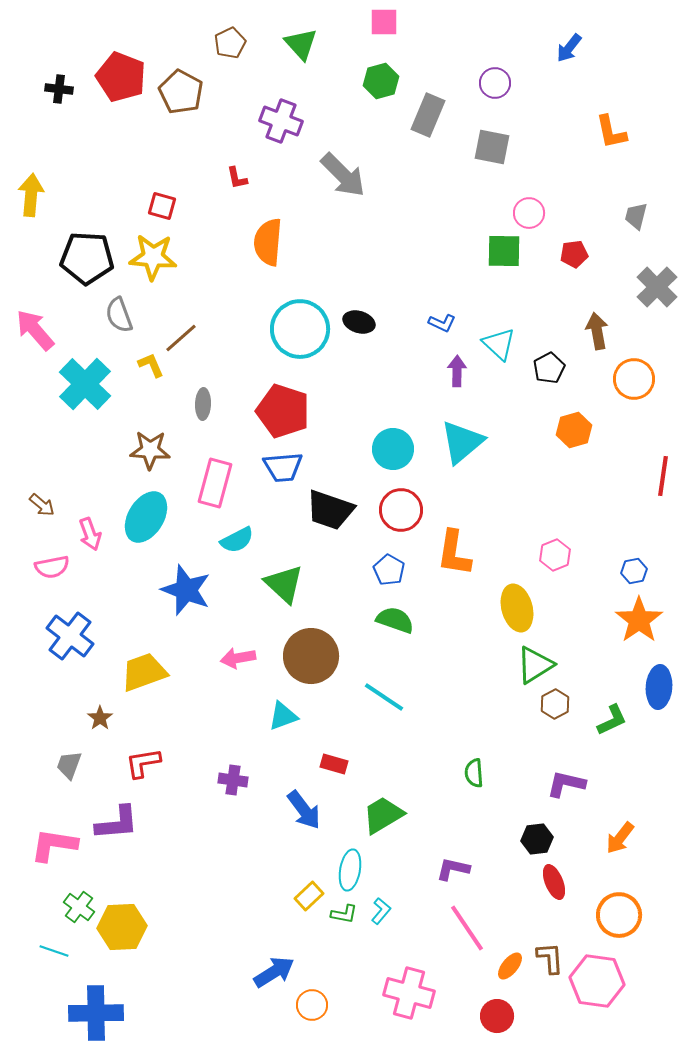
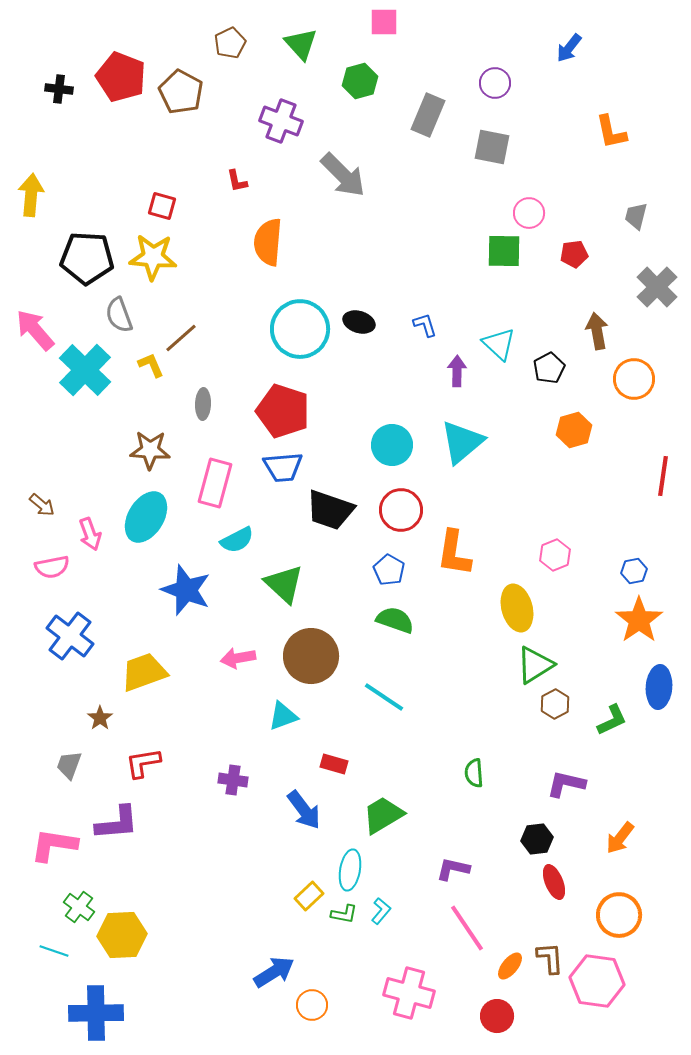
green hexagon at (381, 81): moved 21 px left
red L-shape at (237, 178): moved 3 px down
blue L-shape at (442, 323): moved 17 px left, 2 px down; rotated 132 degrees counterclockwise
cyan cross at (85, 384): moved 14 px up
cyan circle at (393, 449): moved 1 px left, 4 px up
yellow hexagon at (122, 927): moved 8 px down
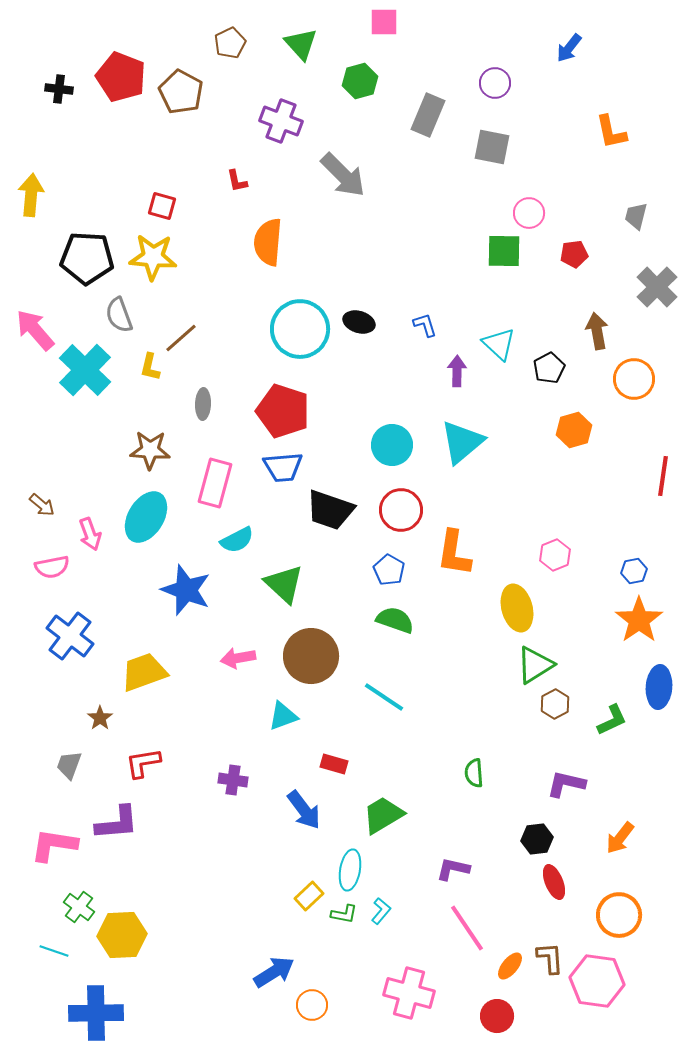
yellow L-shape at (151, 365): moved 1 px left, 2 px down; rotated 144 degrees counterclockwise
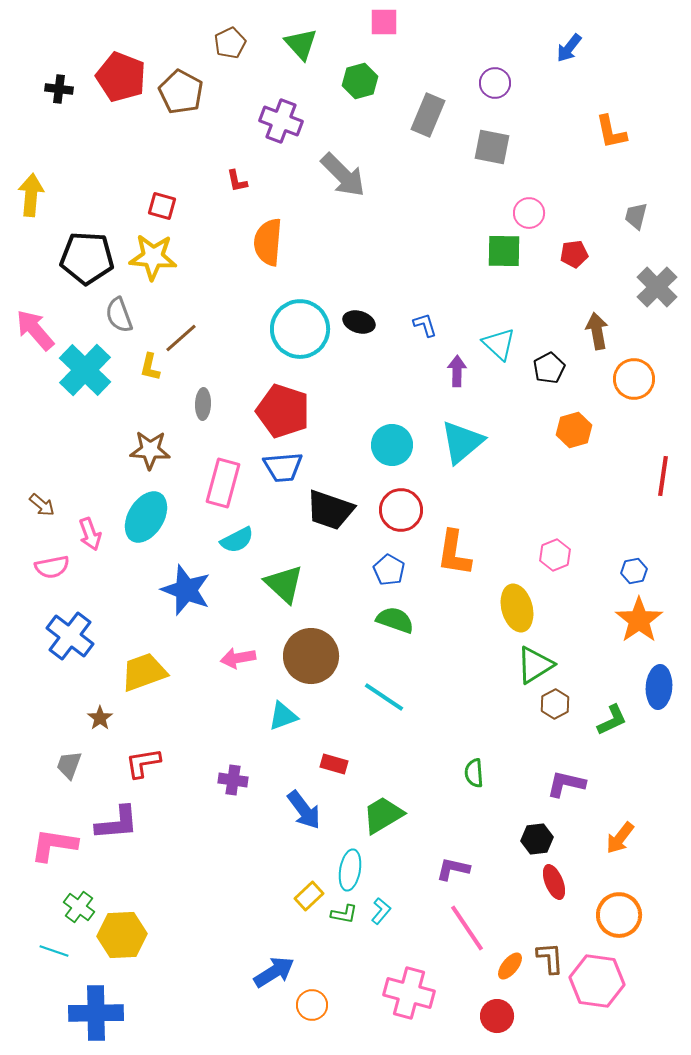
pink rectangle at (215, 483): moved 8 px right
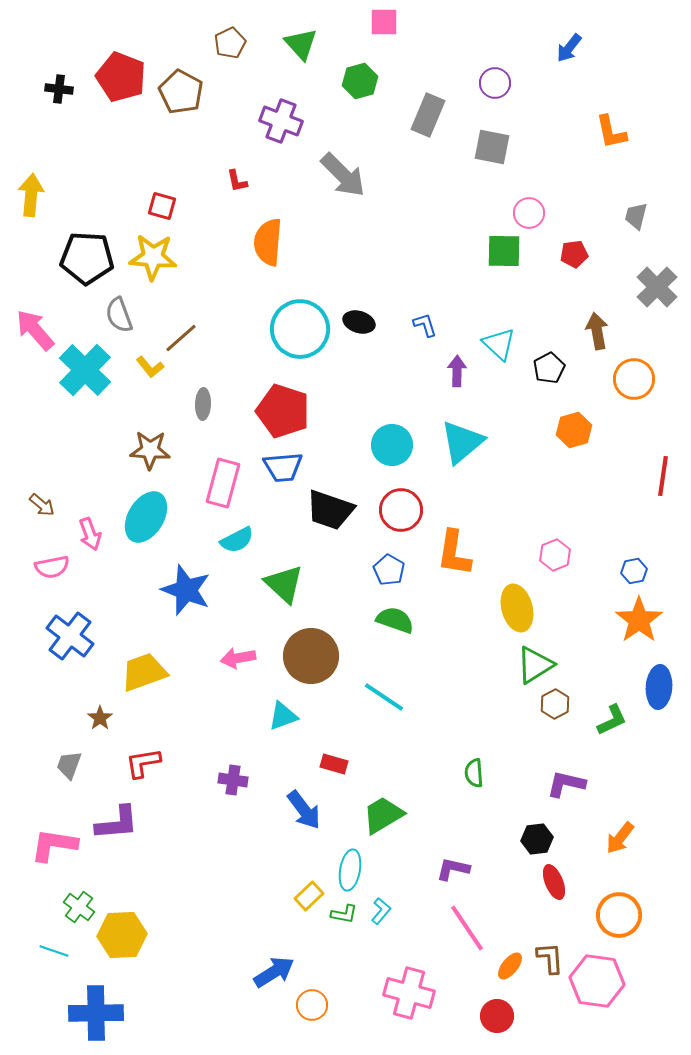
yellow L-shape at (150, 367): rotated 52 degrees counterclockwise
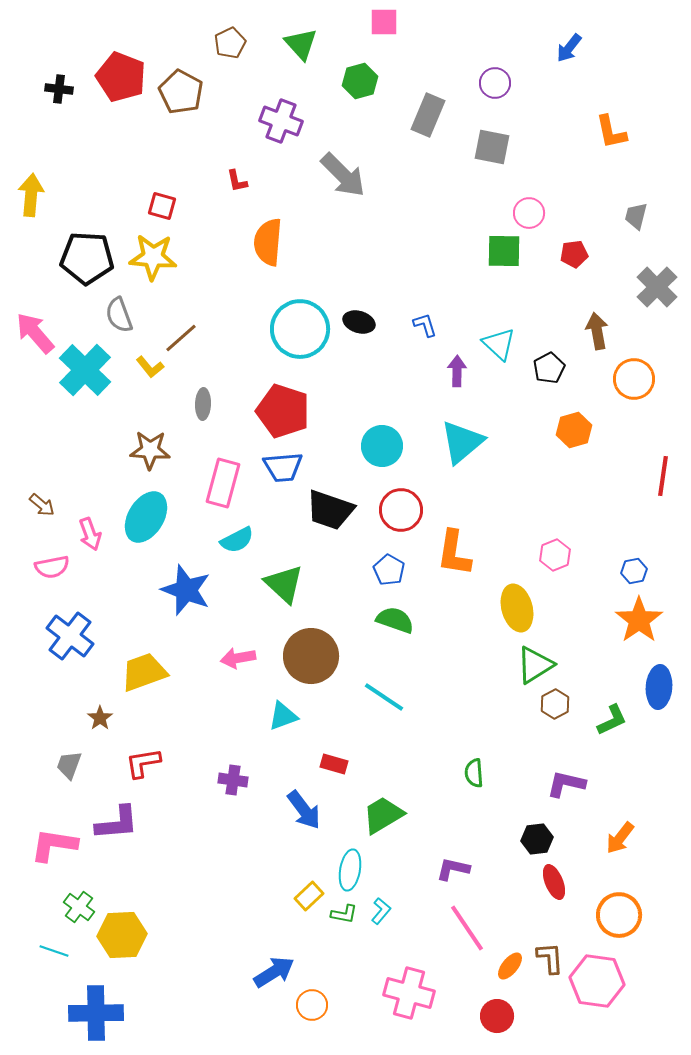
pink arrow at (35, 330): moved 3 px down
cyan circle at (392, 445): moved 10 px left, 1 px down
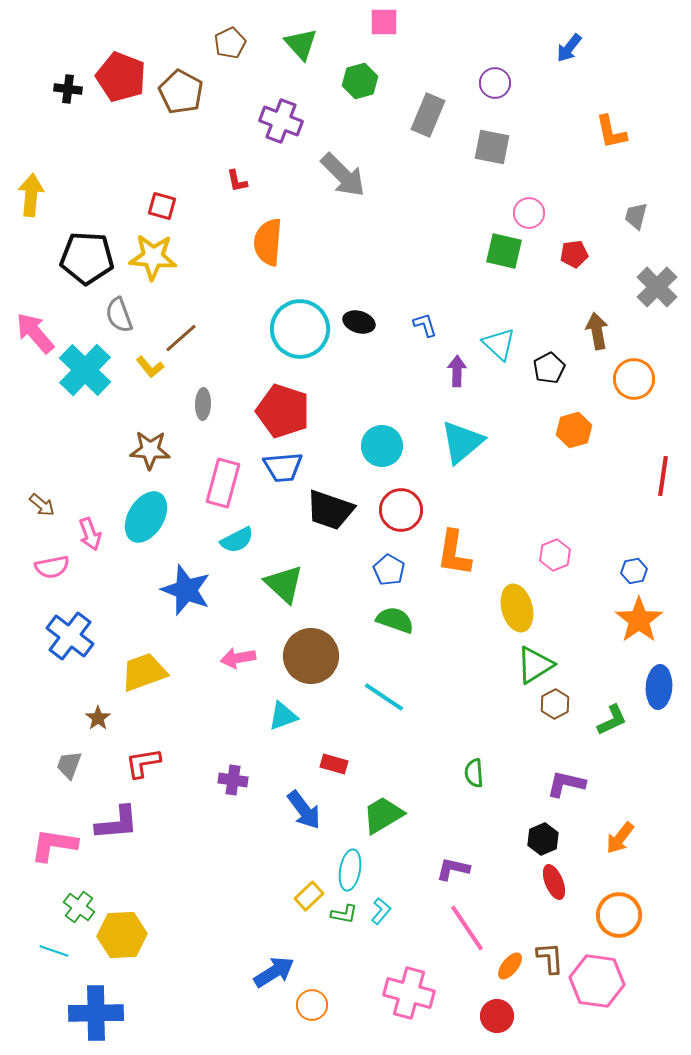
black cross at (59, 89): moved 9 px right
green square at (504, 251): rotated 12 degrees clockwise
brown star at (100, 718): moved 2 px left
black hexagon at (537, 839): moved 6 px right; rotated 16 degrees counterclockwise
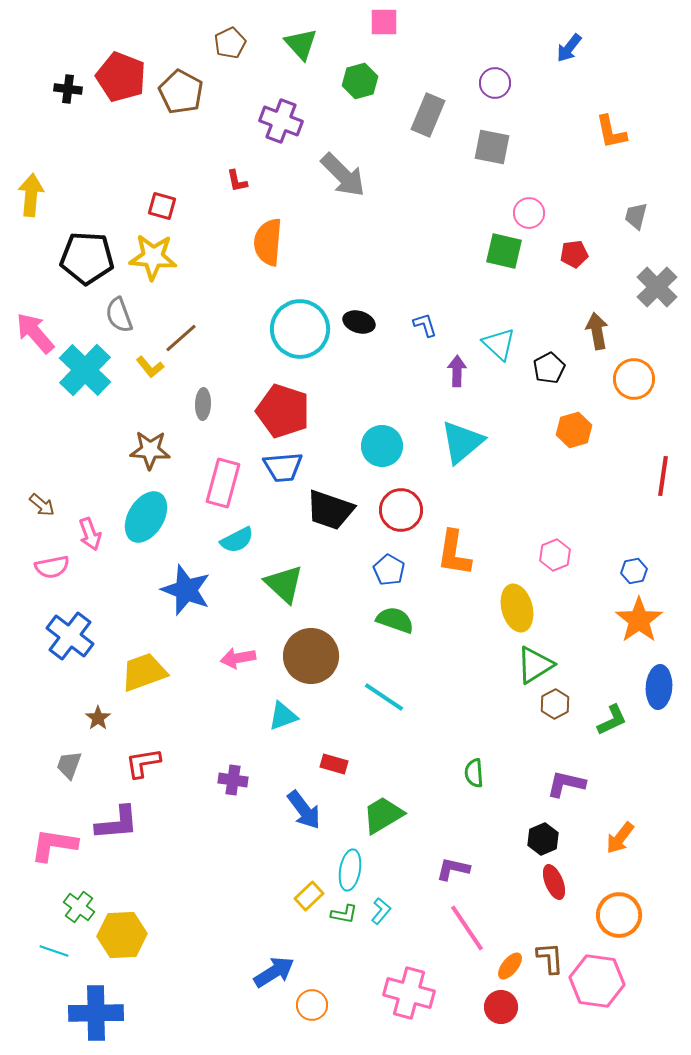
red circle at (497, 1016): moved 4 px right, 9 px up
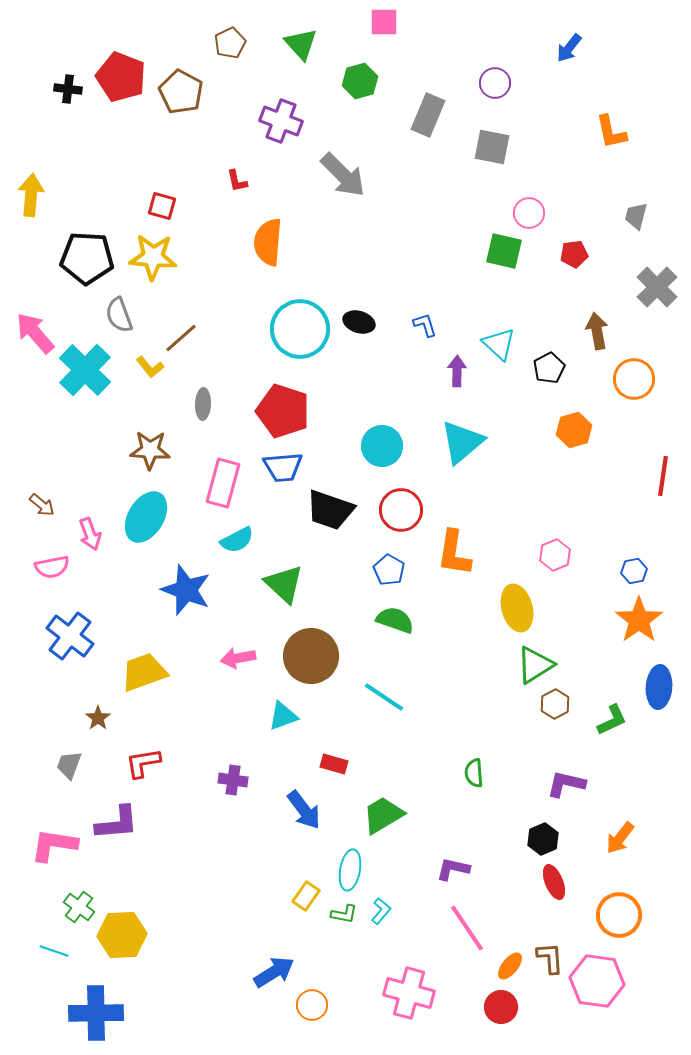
yellow rectangle at (309, 896): moved 3 px left; rotated 12 degrees counterclockwise
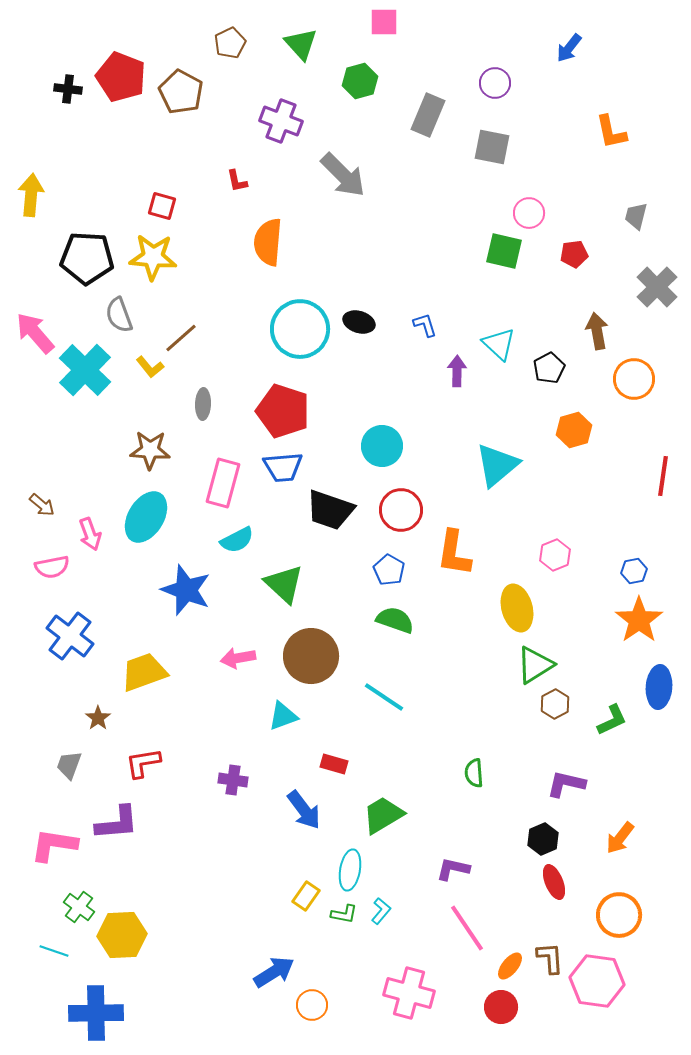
cyan triangle at (462, 442): moved 35 px right, 23 px down
